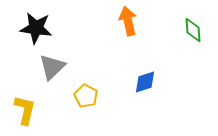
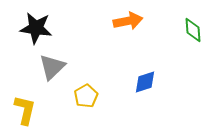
orange arrow: rotated 92 degrees clockwise
yellow pentagon: rotated 15 degrees clockwise
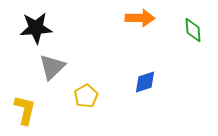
orange arrow: moved 12 px right, 3 px up; rotated 12 degrees clockwise
black star: rotated 12 degrees counterclockwise
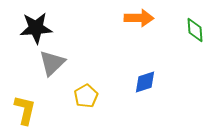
orange arrow: moved 1 px left
green diamond: moved 2 px right
gray triangle: moved 4 px up
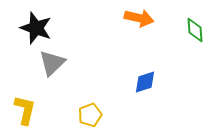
orange arrow: rotated 12 degrees clockwise
black star: rotated 24 degrees clockwise
yellow pentagon: moved 4 px right, 19 px down; rotated 10 degrees clockwise
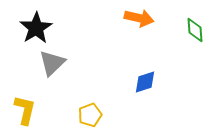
black star: rotated 20 degrees clockwise
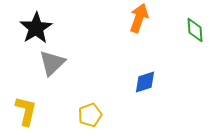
orange arrow: rotated 84 degrees counterclockwise
yellow L-shape: moved 1 px right, 1 px down
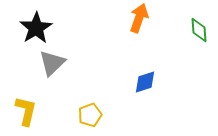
green diamond: moved 4 px right
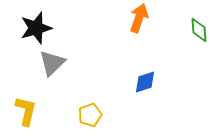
black star: rotated 16 degrees clockwise
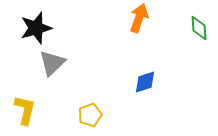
green diamond: moved 2 px up
yellow L-shape: moved 1 px left, 1 px up
